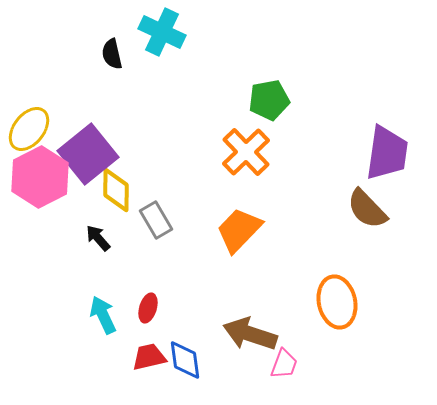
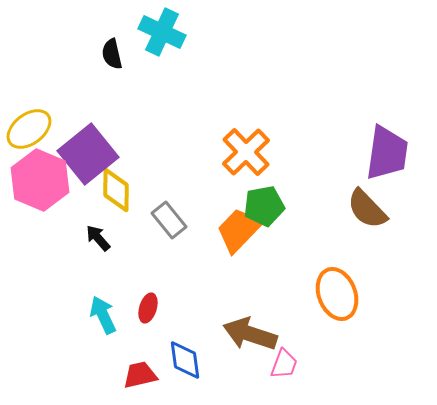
green pentagon: moved 5 px left, 106 px down
yellow ellipse: rotated 15 degrees clockwise
pink hexagon: moved 3 px down; rotated 10 degrees counterclockwise
gray rectangle: moved 13 px right; rotated 9 degrees counterclockwise
orange ellipse: moved 8 px up; rotated 9 degrees counterclockwise
red trapezoid: moved 9 px left, 18 px down
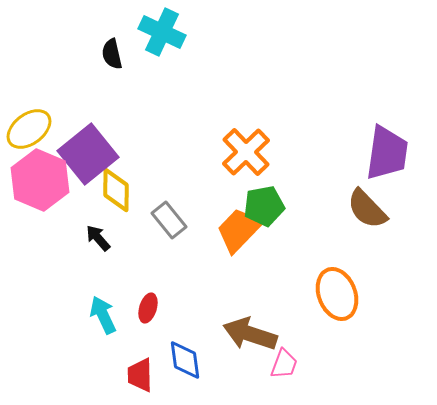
red trapezoid: rotated 78 degrees counterclockwise
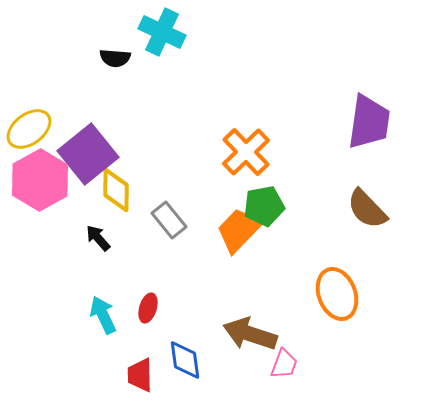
black semicircle: moved 3 px right, 4 px down; rotated 72 degrees counterclockwise
purple trapezoid: moved 18 px left, 31 px up
pink hexagon: rotated 8 degrees clockwise
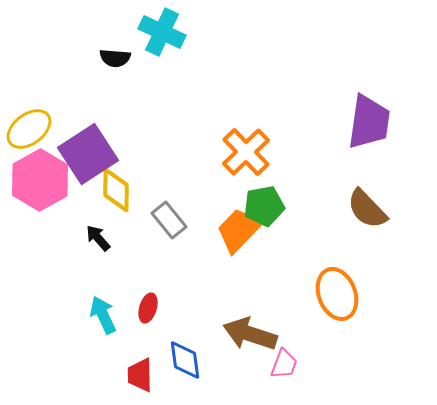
purple square: rotated 6 degrees clockwise
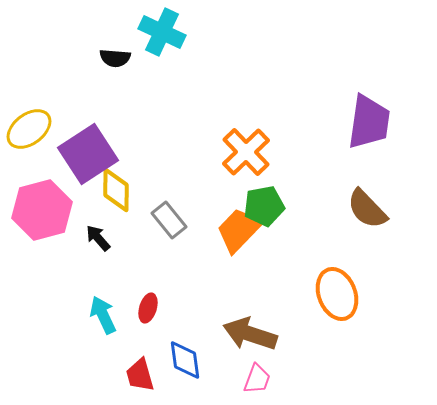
pink hexagon: moved 2 px right, 30 px down; rotated 14 degrees clockwise
pink trapezoid: moved 27 px left, 15 px down
red trapezoid: rotated 15 degrees counterclockwise
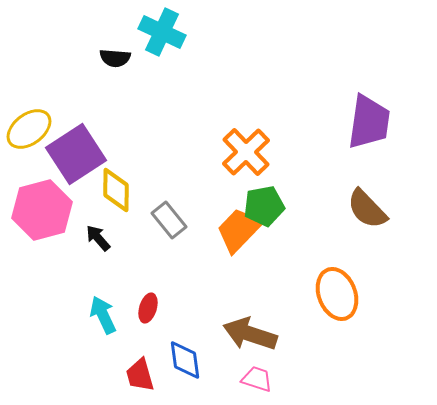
purple square: moved 12 px left
pink trapezoid: rotated 92 degrees counterclockwise
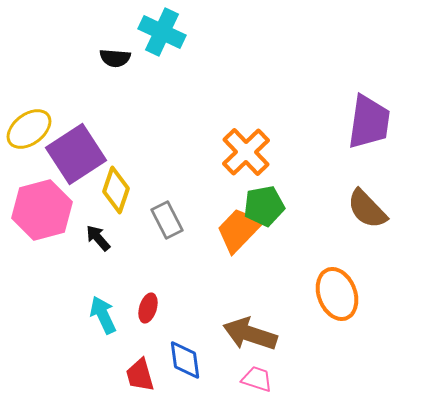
yellow diamond: rotated 18 degrees clockwise
gray rectangle: moved 2 px left; rotated 12 degrees clockwise
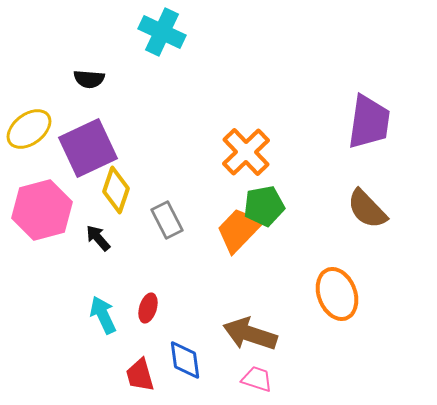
black semicircle: moved 26 px left, 21 px down
purple square: moved 12 px right, 6 px up; rotated 8 degrees clockwise
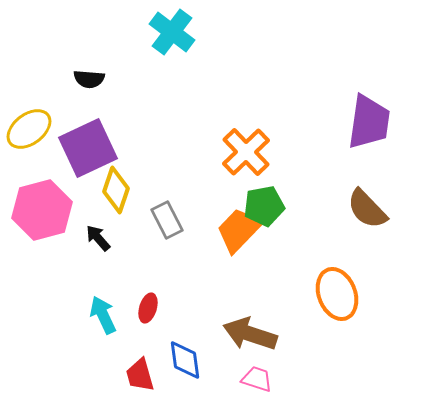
cyan cross: moved 10 px right; rotated 12 degrees clockwise
